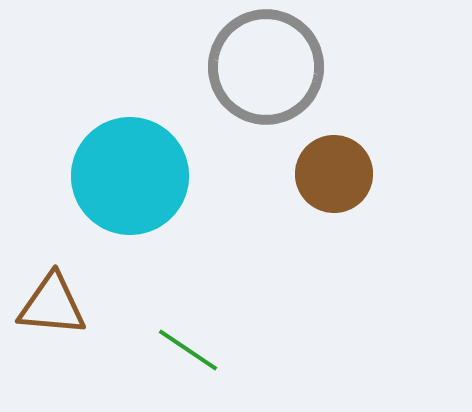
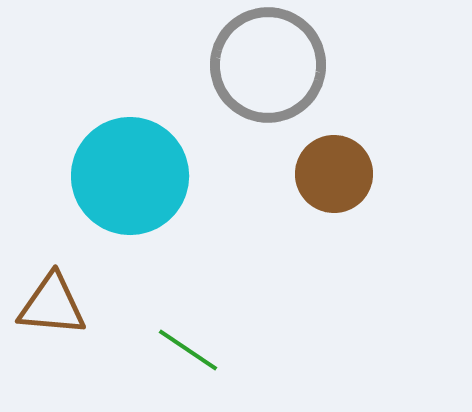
gray circle: moved 2 px right, 2 px up
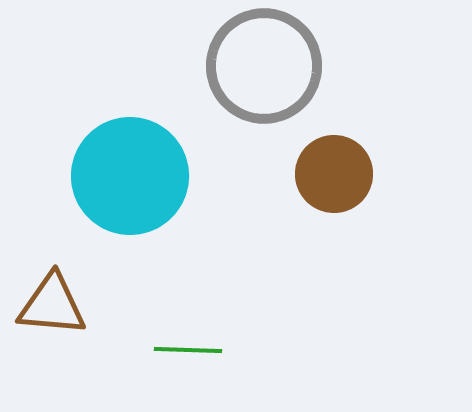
gray circle: moved 4 px left, 1 px down
green line: rotated 32 degrees counterclockwise
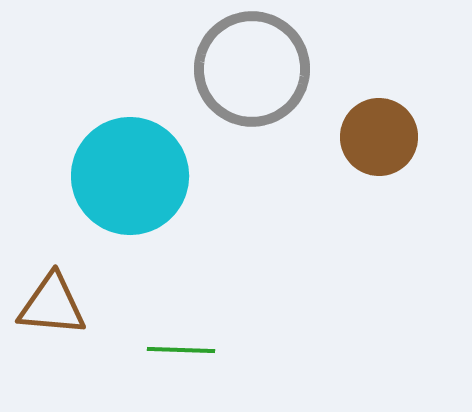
gray circle: moved 12 px left, 3 px down
brown circle: moved 45 px right, 37 px up
green line: moved 7 px left
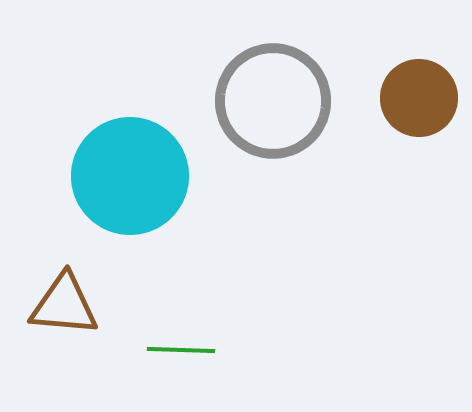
gray circle: moved 21 px right, 32 px down
brown circle: moved 40 px right, 39 px up
brown triangle: moved 12 px right
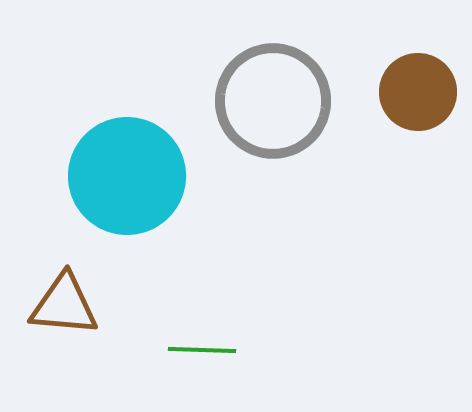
brown circle: moved 1 px left, 6 px up
cyan circle: moved 3 px left
green line: moved 21 px right
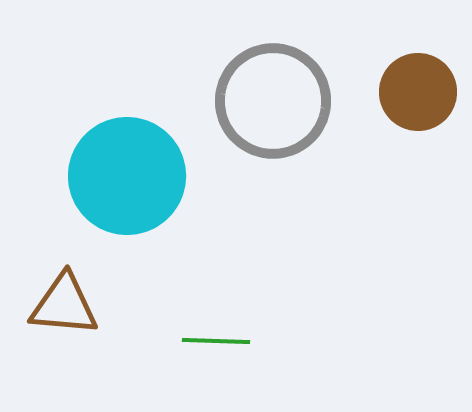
green line: moved 14 px right, 9 px up
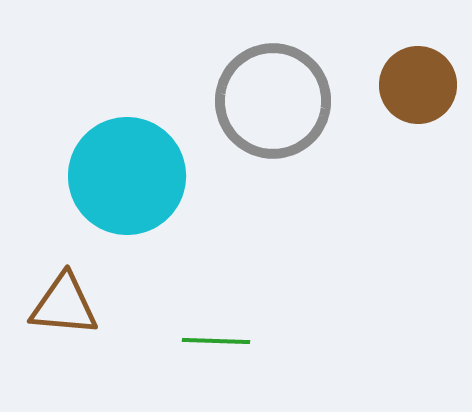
brown circle: moved 7 px up
